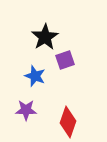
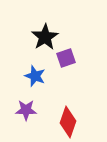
purple square: moved 1 px right, 2 px up
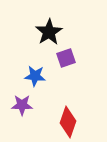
black star: moved 4 px right, 5 px up
blue star: rotated 15 degrees counterclockwise
purple star: moved 4 px left, 5 px up
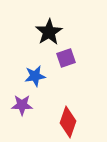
blue star: rotated 15 degrees counterclockwise
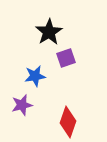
purple star: rotated 15 degrees counterclockwise
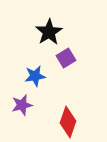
purple square: rotated 12 degrees counterclockwise
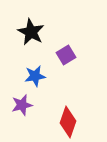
black star: moved 18 px left; rotated 12 degrees counterclockwise
purple square: moved 3 px up
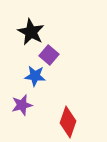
purple square: moved 17 px left; rotated 18 degrees counterclockwise
blue star: rotated 15 degrees clockwise
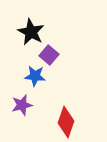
red diamond: moved 2 px left
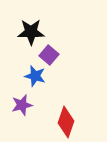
black star: rotated 28 degrees counterclockwise
blue star: rotated 10 degrees clockwise
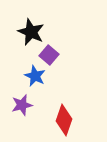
black star: rotated 24 degrees clockwise
blue star: rotated 10 degrees clockwise
red diamond: moved 2 px left, 2 px up
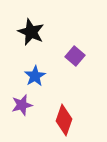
purple square: moved 26 px right, 1 px down
blue star: rotated 15 degrees clockwise
